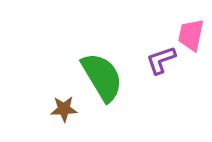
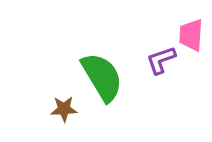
pink trapezoid: rotated 8 degrees counterclockwise
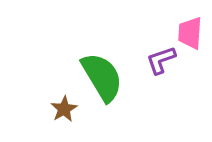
pink trapezoid: moved 1 px left, 2 px up
brown star: rotated 28 degrees counterclockwise
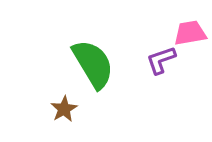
pink trapezoid: rotated 76 degrees clockwise
green semicircle: moved 9 px left, 13 px up
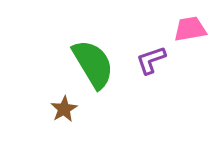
pink trapezoid: moved 4 px up
purple L-shape: moved 10 px left
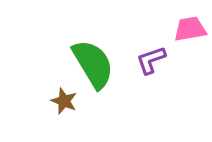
brown star: moved 8 px up; rotated 20 degrees counterclockwise
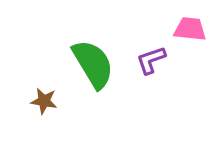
pink trapezoid: rotated 16 degrees clockwise
brown star: moved 20 px left; rotated 12 degrees counterclockwise
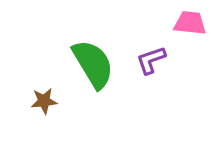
pink trapezoid: moved 6 px up
brown star: rotated 16 degrees counterclockwise
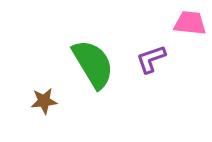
purple L-shape: moved 1 px up
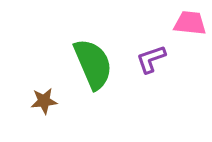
green semicircle: rotated 8 degrees clockwise
